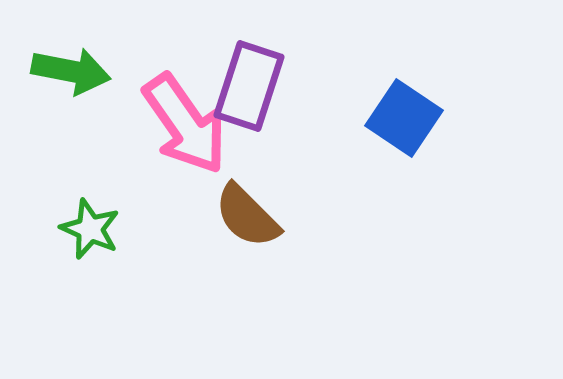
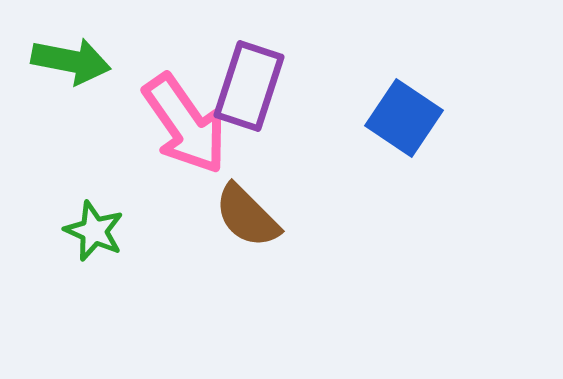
green arrow: moved 10 px up
green star: moved 4 px right, 2 px down
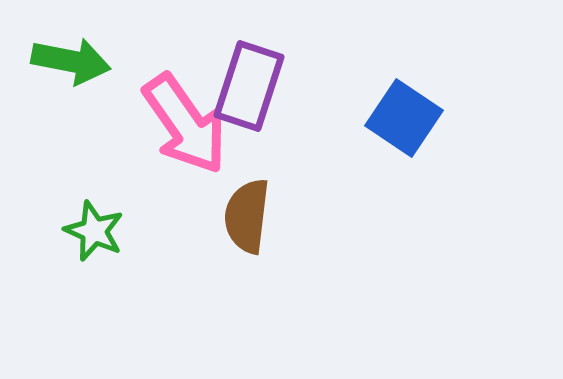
brown semicircle: rotated 52 degrees clockwise
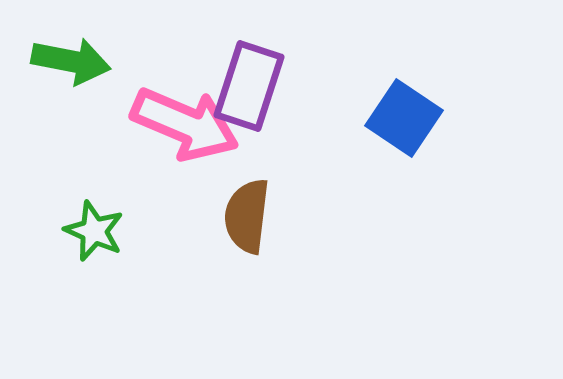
pink arrow: rotated 32 degrees counterclockwise
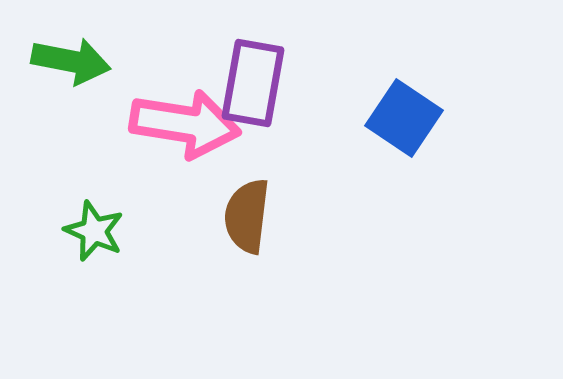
purple rectangle: moved 4 px right, 3 px up; rotated 8 degrees counterclockwise
pink arrow: rotated 14 degrees counterclockwise
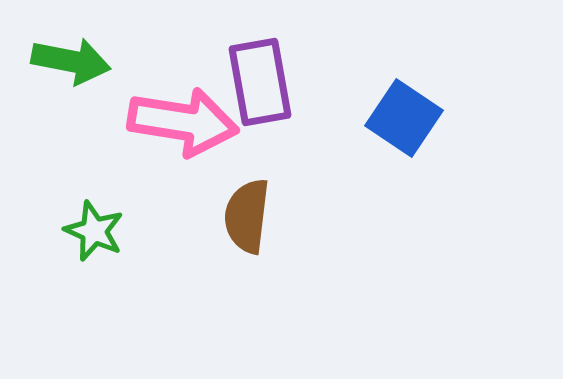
purple rectangle: moved 7 px right, 1 px up; rotated 20 degrees counterclockwise
pink arrow: moved 2 px left, 2 px up
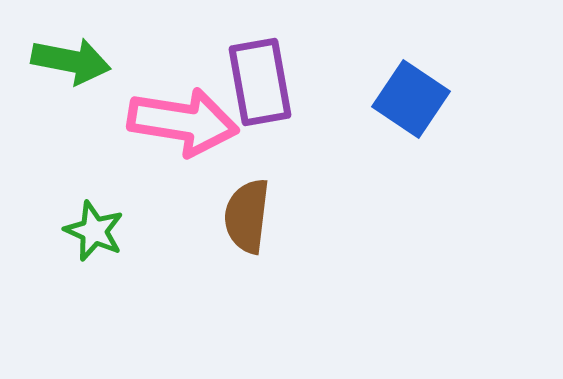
blue square: moved 7 px right, 19 px up
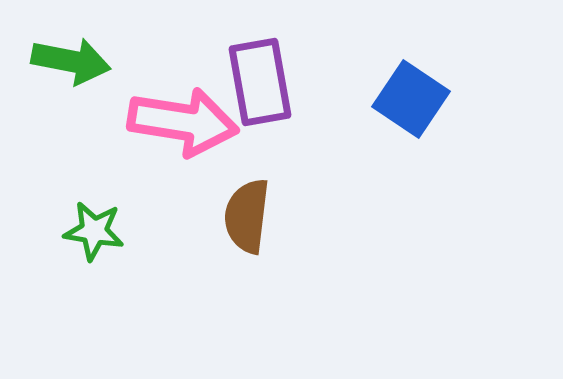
green star: rotated 14 degrees counterclockwise
